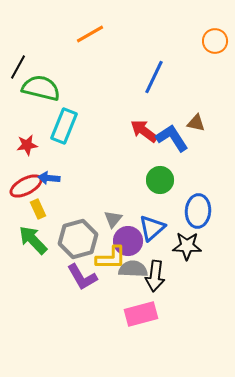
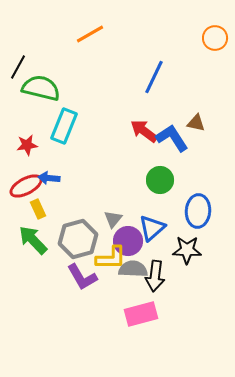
orange circle: moved 3 px up
black star: moved 4 px down
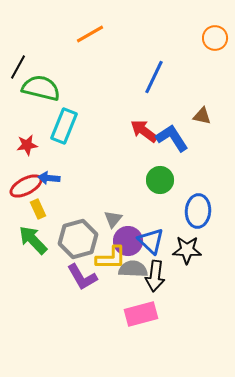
brown triangle: moved 6 px right, 7 px up
blue triangle: moved 1 px left, 13 px down; rotated 36 degrees counterclockwise
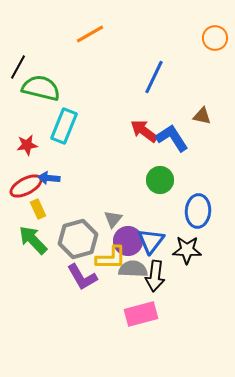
blue triangle: rotated 24 degrees clockwise
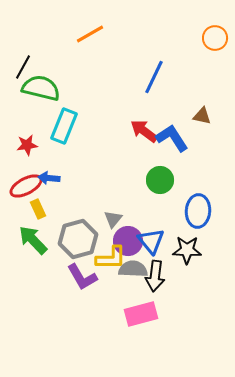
black line: moved 5 px right
blue triangle: rotated 16 degrees counterclockwise
